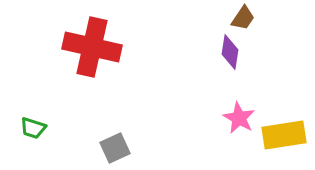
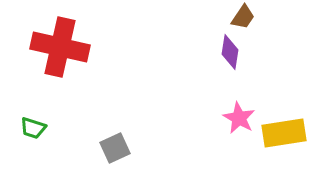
brown trapezoid: moved 1 px up
red cross: moved 32 px left
yellow rectangle: moved 2 px up
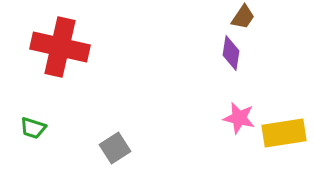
purple diamond: moved 1 px right, 1 px down
pink star: rotated 16 degrees counterclockwise
gray square: rotated 8 degrees counterclockwise
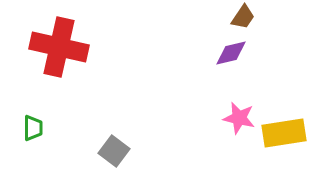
red cross: moved 1 px left
purple diamond: rotated 68 degrees clockwise
green trapezoid: rotated 108 degrees counterclockwise
gray square: moved 1 px left, 3 px down; rotated 20 degrees counterclockwise
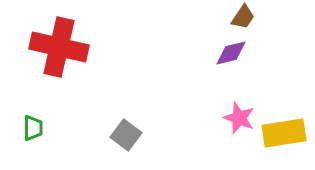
pink star: rotated 8 degrees clockwise
gray square: moved 12 px right, 16 px up
